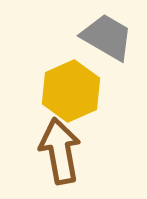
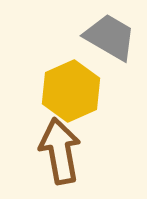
gray trapezoid: moved 3 px right
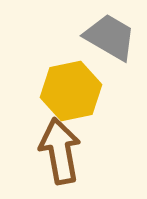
yellow hexagon: rotated 12 degrees clockwise
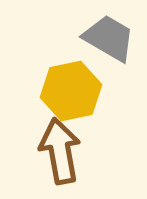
gray trapezoid: moved 1 px left, 1 px down
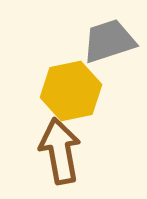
gray trapezoid: moved 3 px down; rotated 48 degrees counterclockwise
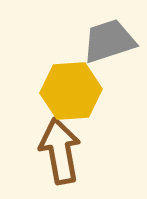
yellow hexagon: rotated 8 degrees clockwise
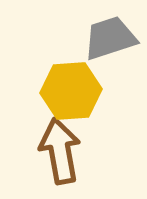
gray trapezoid: moved 1 px right, 3 px up
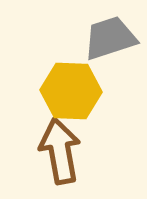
yellow hexagon: rotated 6 degrees clockwise
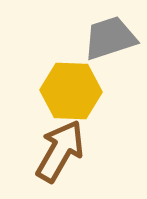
brown arrow: rotated 40 degrees clockwise
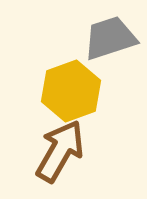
yellow hexagon: rotated 22 degrees counterclockwise
